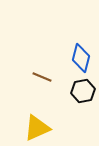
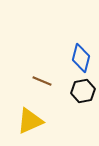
brown line: moved 4 px down
yellow triangle: moved 7 px left, 7 px up
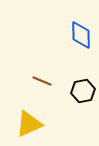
blue diamond: moved 23 px up; rotated 16 degrees counterclockwise
yellow triangle: moved 1 px left, 3 px down
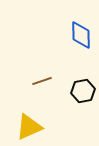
brown line: rotated 42 degrees counterclockwise
yellow triangle: moved 3 px down
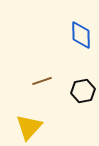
yellow triangle: rotated 24 degrees counterclockwise
